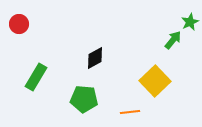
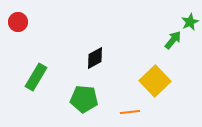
red circle: moved 1 px left, 2 px up
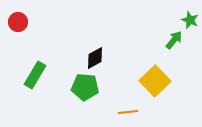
green star: moved 2 px up; rotated 24 degrees counterclockwise
green arrow: moved 1 px right
green rectangle: moved 1 px left, 2 px up
green pentagon: moved 1 px right, 12 px up
orange line: moved 2 px left
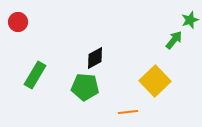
green star: rotated 30 degrees clockwise
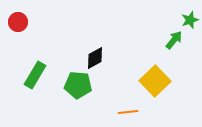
green pentagon: moved 7 px left, 2 px up
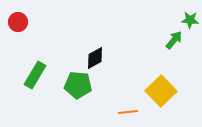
green star: rotated 24 degrees clockwise
yellow square: moved 6 px right, 10 px down
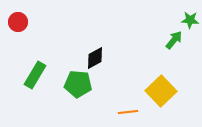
green pentagon: moved 1 px up
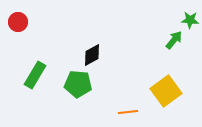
black diamond: moved 3 px left, 3 px up
yellow square: moved 5 px right; rotated 8 degrees clockwise
